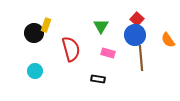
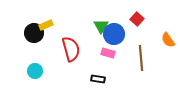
yellow rectangle: rotated 48 degrees clockwise
blue circle: moved 21 px left, 1 px up
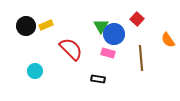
black circle: moved 8 px left, 7 px up
red semicircle: rotated 30 degrees counterclockwise
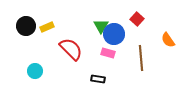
yellow rectangle: moved 1 px right, 2 px down
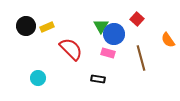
brown line: rotated 10 degrees counterclockwise
cyan circle: moved 3 px right, 7 px down
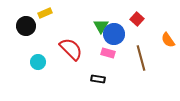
yellow rectangle: moved 2 px left, 14 px up
cyan circle: moved 16 px up
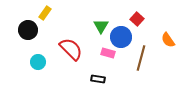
yellow rectangle: rotated 32 degrees counterclockwise
black circle: moved 2 px right, 4 px down
blue circle: moved 7 px right, 3 px down
brown line: rotated 30 degrees clockwise
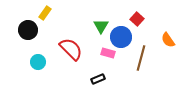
black rectangle: rotated 32 degrees counterclockwise
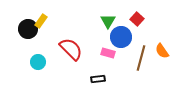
yellow rectangle: moved 4 px left, 8 px down
green triangle: moved 7 px right, 5 px up
black circle: moved 1 px up
orange semicircle: moved 6 px left, 11 px down
black rectangle: rotated 16 degrees clockwise
